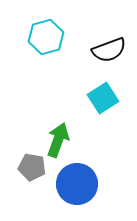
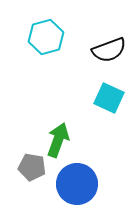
cyan square: moved 6 px right; rotated 32 degrees counterclockwise
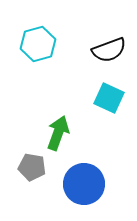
cyan hexagon: moved 8 px left, 7 px down
green arrow: moved 7 px up
blue circle: moved 7 px right
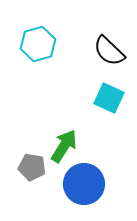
black semicircle: moved 1 px down; rotated 64 degrees clockwise
green arrow: moved 6 px right, 13 px down; rotated 12 degrees clockwise
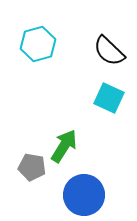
blue circle: moved 11 px down
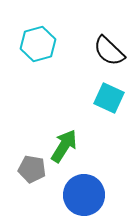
gray pentagon: moved 2 px down
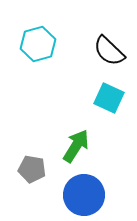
green arrow: moved 12 px right
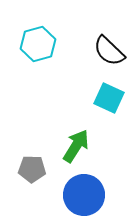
gray pentagon: rotated 8 degrees counterclockwise
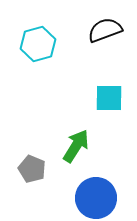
black semicircle: moved 4 px left, 21 px up; rotated 116 degrees clockwise
cyan square: rotated 24 degrees counterclockwise
gray pentagon: rotated 20 degrees clockwise
blue circle: moved 12 px right, 3 px down
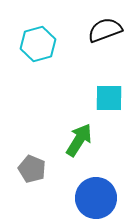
green arrow: moved 3 px right, 6 px up
